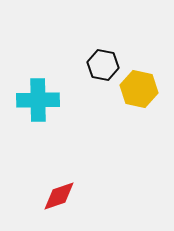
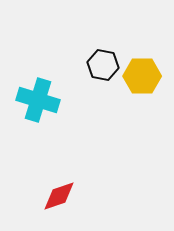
yellow hexagon: moved 3 px right, 13 px up; rotated 12 degrees counterclockwise
cyan cross: rotated 18 degrees clockwise
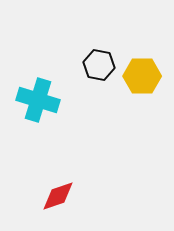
black hexagon: moved 4 px left
red diamond: moved 1 px left
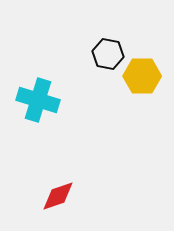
black hexagon: moved 9 px right, 11 px up
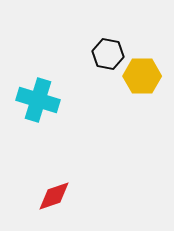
red diamond: moved 4 px left
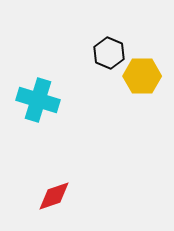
black hexagon: moved 1 px right, 1 px up; rotated 12 degrees clockwise
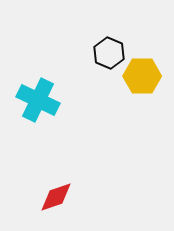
cyan cross: rotated 9 degrees clockwise
red diamond: moved 2 px right, 1 px down
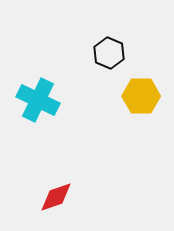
yellow hexagon: moved 1 px left, 20 px down
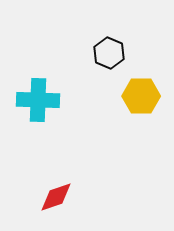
cyan cross: rotated 24 degrees counterclockwise
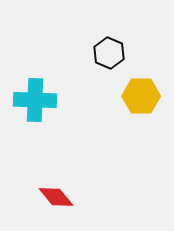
cyan cross: moved 3 px left
red diamond: rotated 69 degrees clockwise
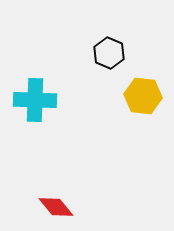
yellow hexagon: moved 2 px right; rotated 6 degrees clockwise
red diamond: moved 10 px down
